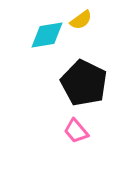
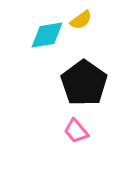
black pentagon: rotated 9 degrees clockwise
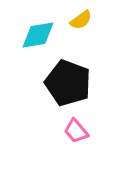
cyan diamond: moved 9 px left
black pentagon: moved 16 px left; rotated 15 degrees counterclockwise
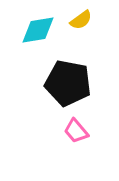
cyan diamond: moved 5 px up
black pentagon: rotated 9 degrees counterclockwise
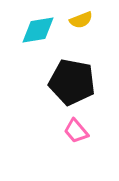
yellow semicircle: rotated 15 degrees clockwise
black pentagon: moved 4 px right, 1 px up
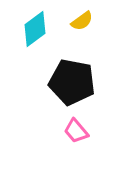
yellow semicircle: moved 1 px right, 1 px down; rotated 15 degrees counterclockwise
cyan diamond: moved 3 px left, 1 px up; rotated 27 degrees counterclockwise
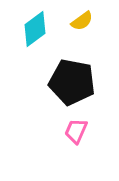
pink trapezoid: rotated 64 degrees clockwise
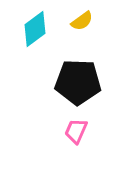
black pentagon: moved 6 px right; rotated 9 degrees counterclockwise
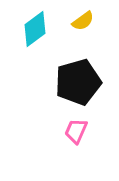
yellow semicircle: moved 1 px right
black pentagon: rotated 18 degrees counterclockwise
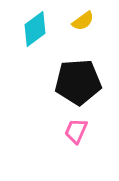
black pentagon: rotated 12 degrees clockwise
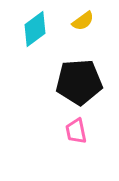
black pentagon: moved 1 px right
pink trapezoid: rotated 36 degrees counterclockwise
